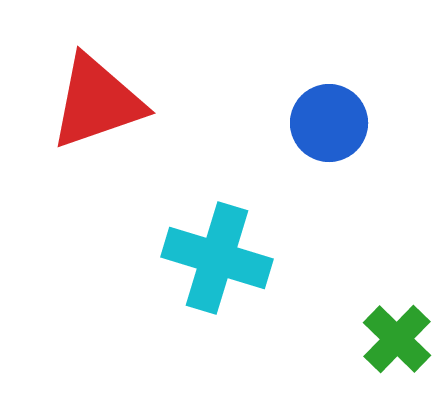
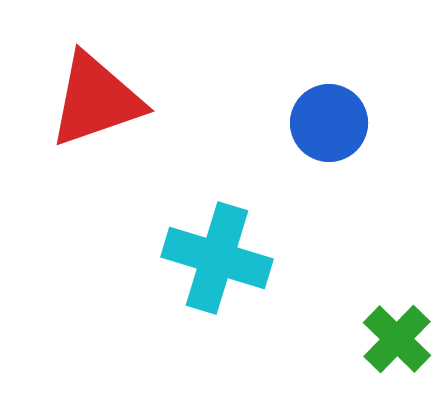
red triangle: moved 1 px left, 2 px up
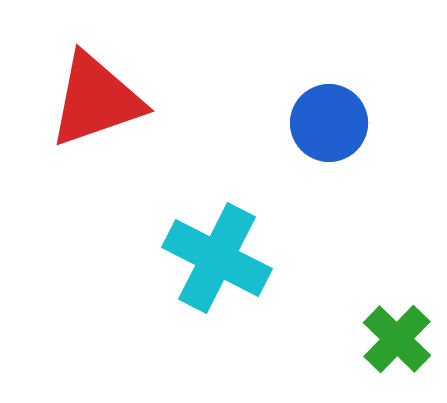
cyan cross: rotated 10 degrees clockwise
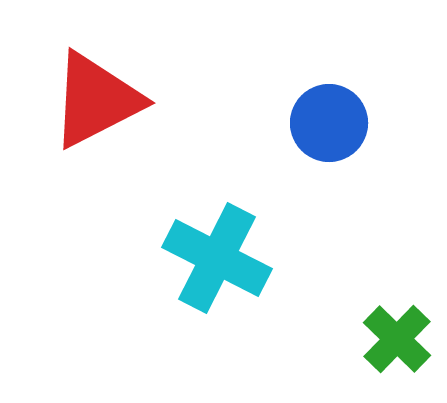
red triangle: rotated 8 degrees counterclockwise
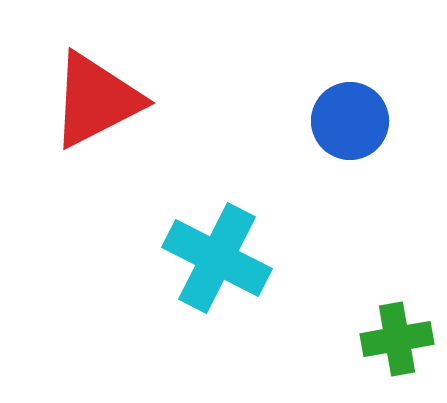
blue circle: moved 21 px right, 2 px up
green cross: rotated 36 degrees clockwise
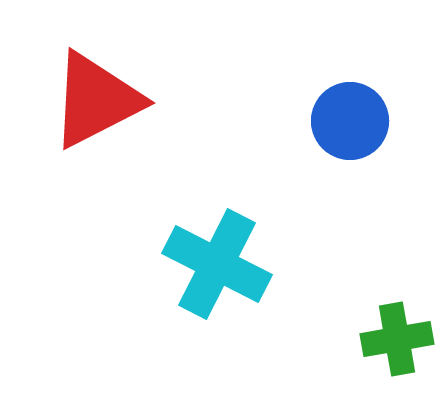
cyan cross: moved 6 px down
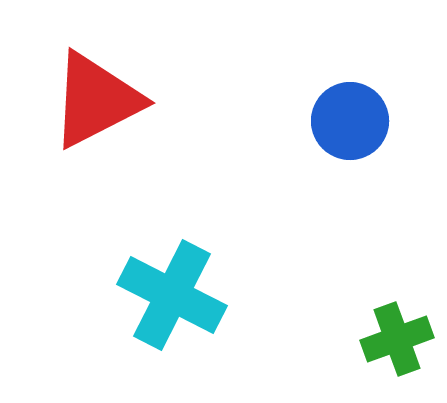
cyan cross: moved 45 px left, 31 px down
green cross: rotated 10 degrees counterclockwise
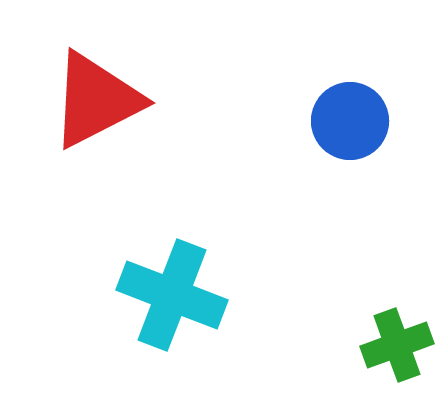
cyan cross: rotated 6 degrees counterclockwise
green cross: moved 6 px down
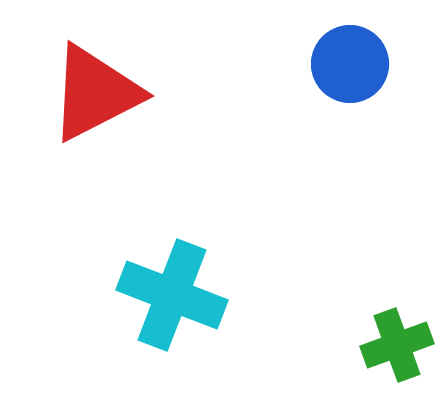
red triangle: moved 1 px left, 7 px up
blue circle: moved 57 px up
